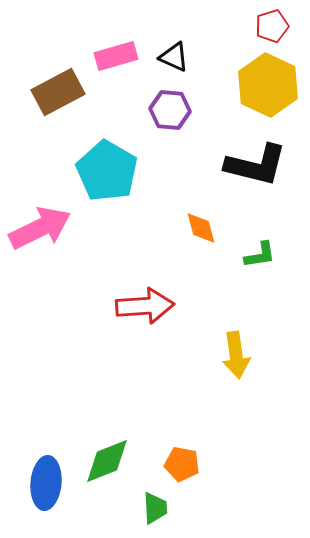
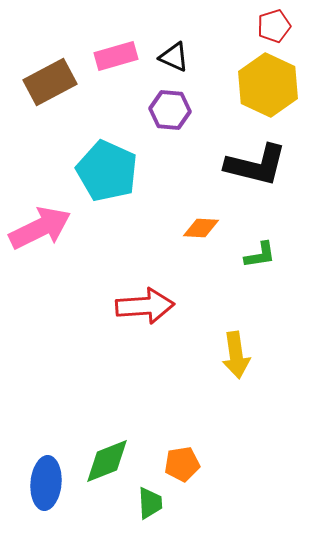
red pentagon: moved 2 px right
brown rectangle: moved 8 px left, 10 px up
cyan pentagon: rotated 6 degrees counterclockwise
orange diamond: rotated 72 degrees counterclockwise
orange pentagon: rotated 20 degrees counterclockwise
green trapezoid: moved 5 px left, 5 px up
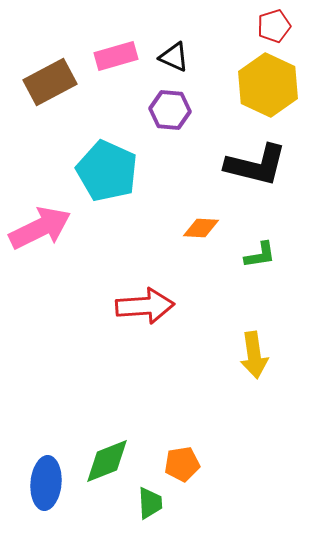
yellow arrow: moved 18 px right
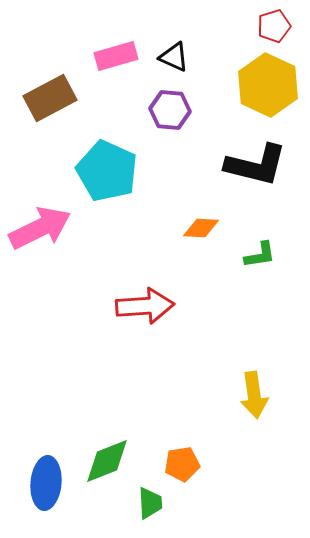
brown rectangle: moved 16 px down
yellow arrow: moved 40 px down
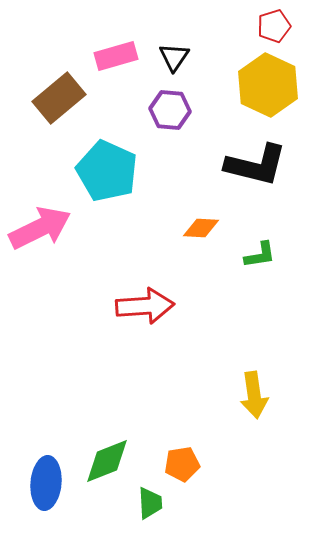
black triangle: rotated 40 degrees clockwise
brown rectangle: moved 9 px right; rotated 12 degrees counterclockwise
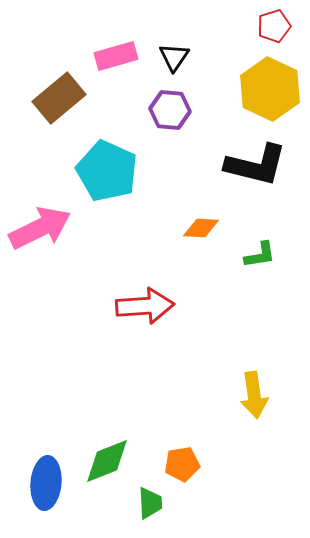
yellow hexagon: moved 2 px right, 4 px down
